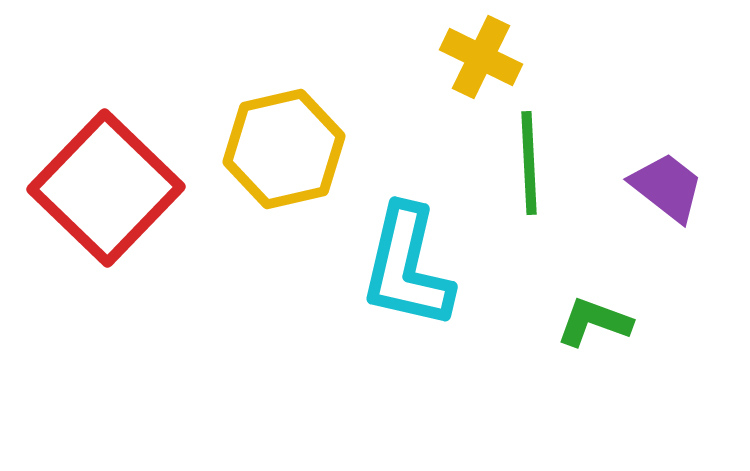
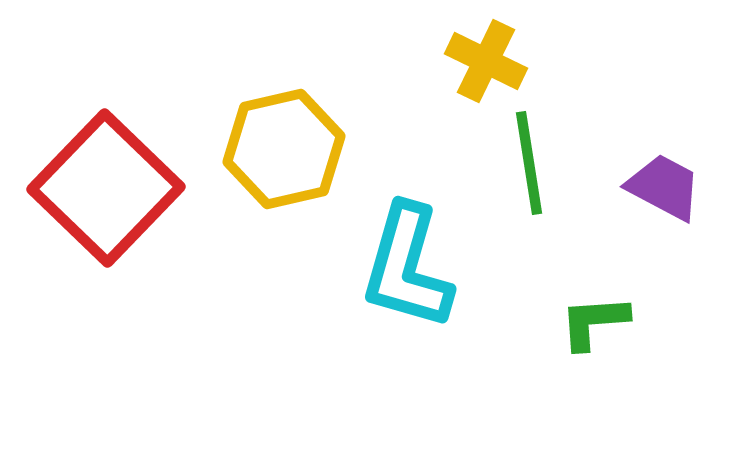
yellow cross: moved 5 px right, 4 px down
green line: rotated 6 degrees counterclockwise
purple trapezoid: moved 3 px left; rotated 10 degrees counterclockwise
cyan L-shape: rotated 3 degrees clockwise
green L-shape: rotated 24 degrees counterclockwise
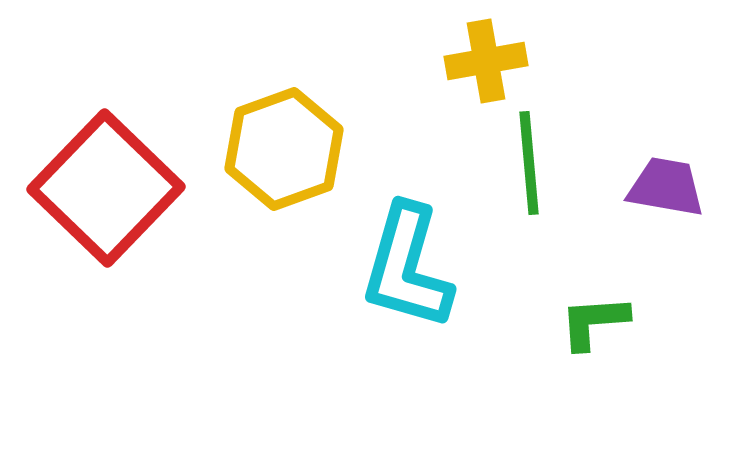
yellow cross: rotated 36 degrees counterclockwise
yellow hexagon: rotated 7 degrees counterclockwise
green line: rotated 4 degrees clockwise
purple trapezoid: moved 2 px right; rotated 18 degrees counterclockwise
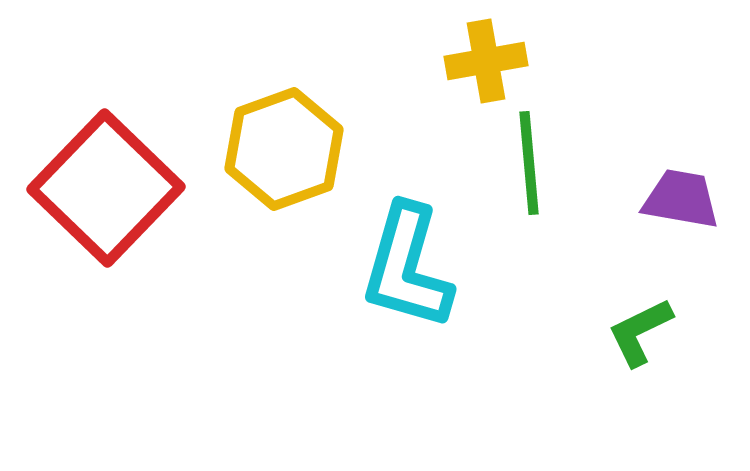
purple trapezoid: moved 15 px right, 12 px down
green L-shape: moved 46 px right, 10 px down; rotated 22 degrees counterclockwise
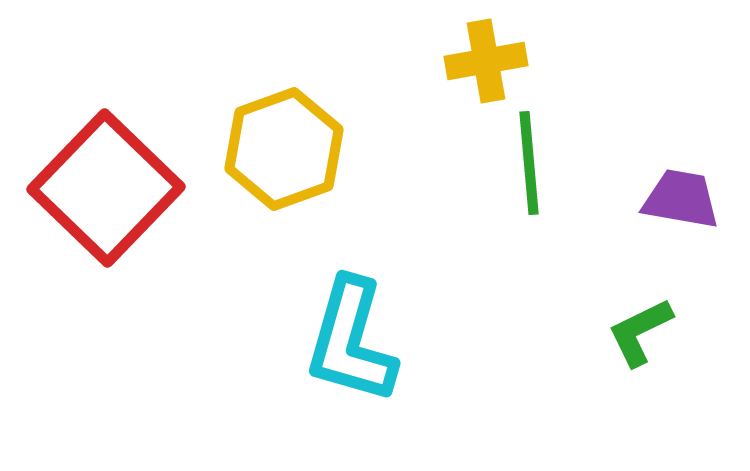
cyan L-shape: moved 56 px left, 74 px down
